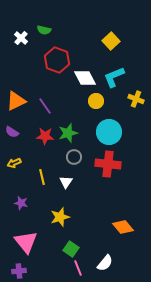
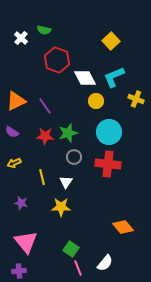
yellow star: moved 1 px right, 10 px up; rotated 18 degrees clockwise
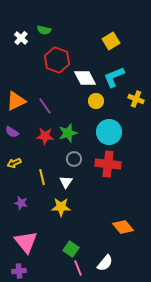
yellow square: rotated 12 degrees clockwise
gray circle: moved 2 px down
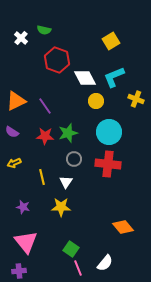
purple star: moved 2 px right, 4 px down
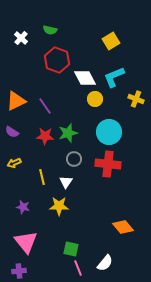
green semicircle: moved 6 px right
yellow circle: moved 1 px left, 2 px up
yellow star: moved 2 px left, 1 px up
green square: rotated 21 degrees counterclockwise
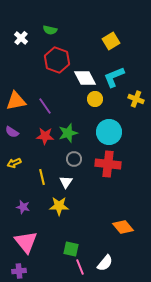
orange triangle: rotated 15 degrees clockwise
pink line: moved 2 px right, 1 px up
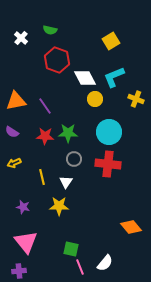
green star: rotated 18 degrees clockwise
orange diamond: moved 8 px right
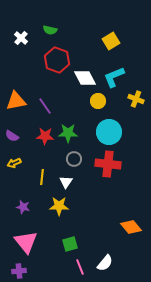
yellow circle: moved 3 px right, 2 px down
purple semicircle: moved 4 px down
yellow line: rotated 21 degrees clockwise
green square: moved 1 px left, 5 px up; rotated 28 degrees counterclockwise
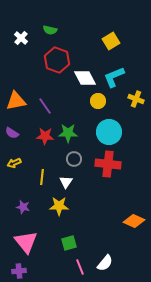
purple semicircle: moved 3 px up
orange diamond: moved 3 px right, 6 px up; rotated 25 degrees counterclockwise
green square: moved 1 px left, 1 px up
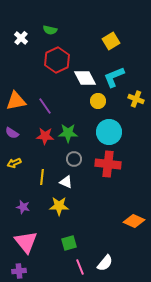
red hexagon: rotated 15 degrees clockwise
white triangle: rotated 40 degrees counterclockwise
